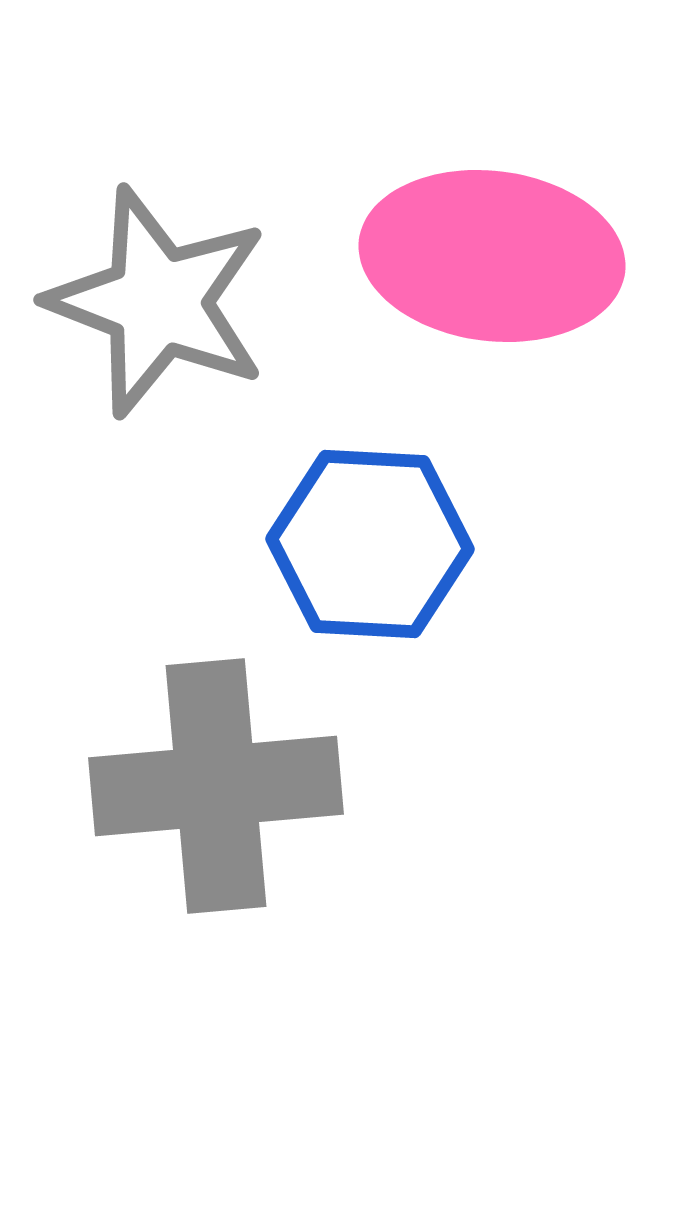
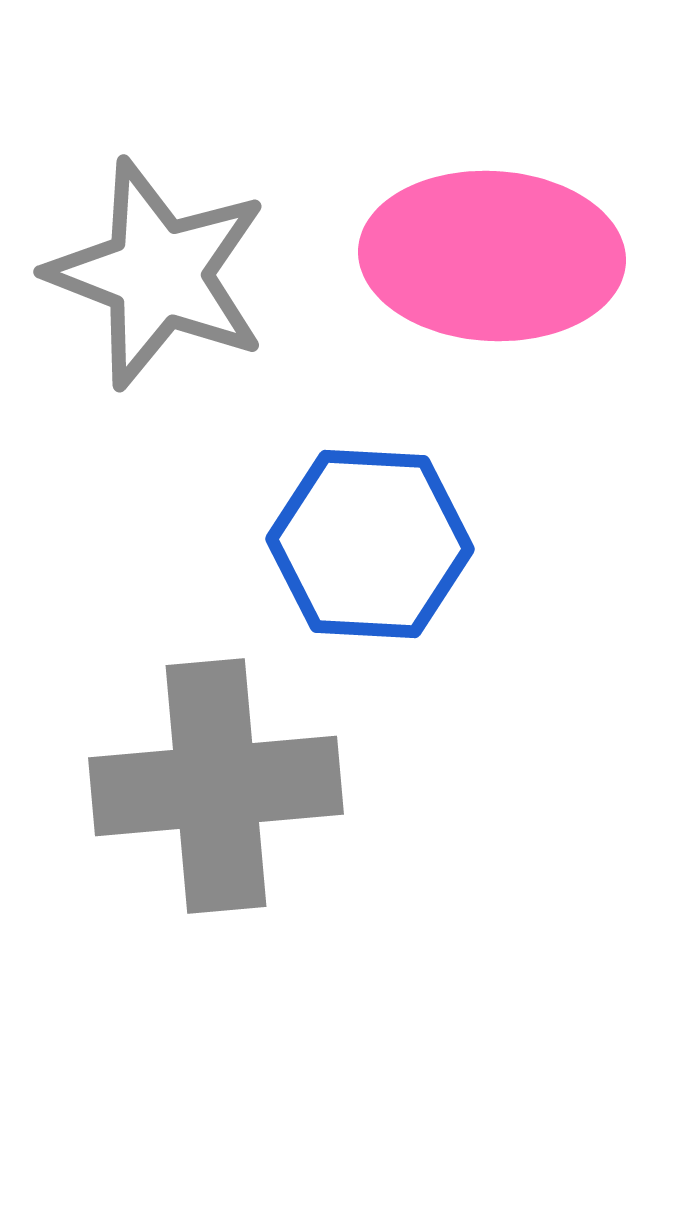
pink ellipse: rotated 4 degrees counterclockwise
gray star: moved 28 px up
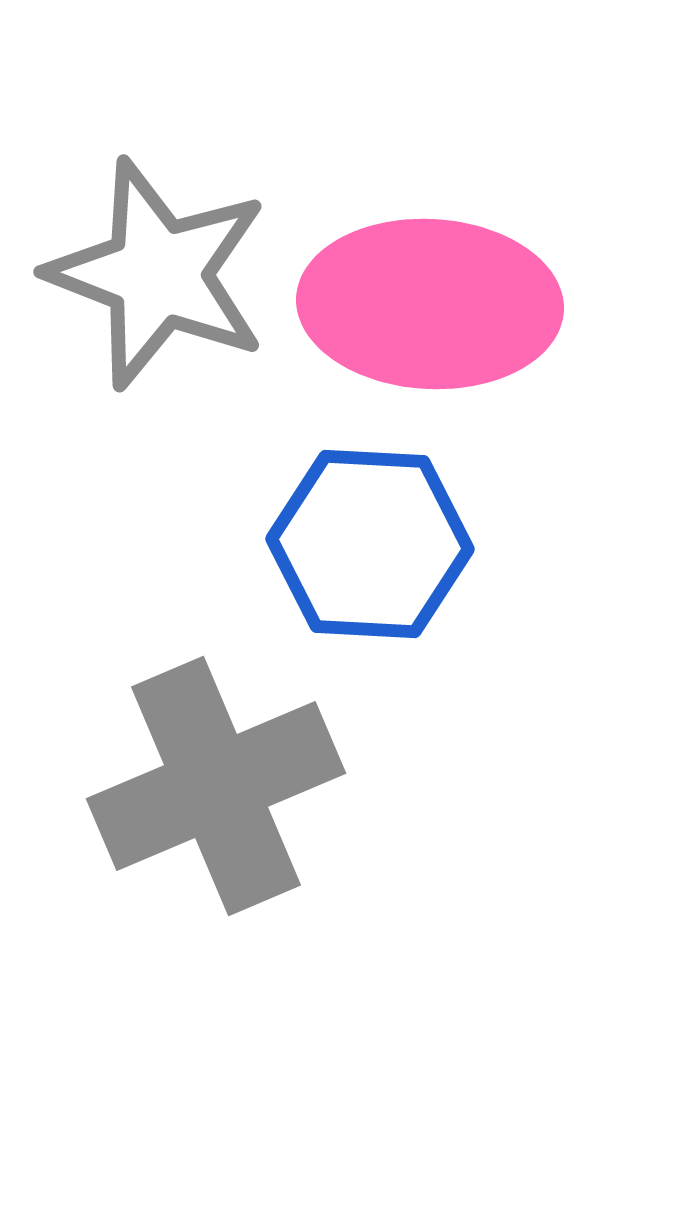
pink ellipse: moved 62 px left, 48 px down
gray cross: rotated 18 degrees counterclockwise
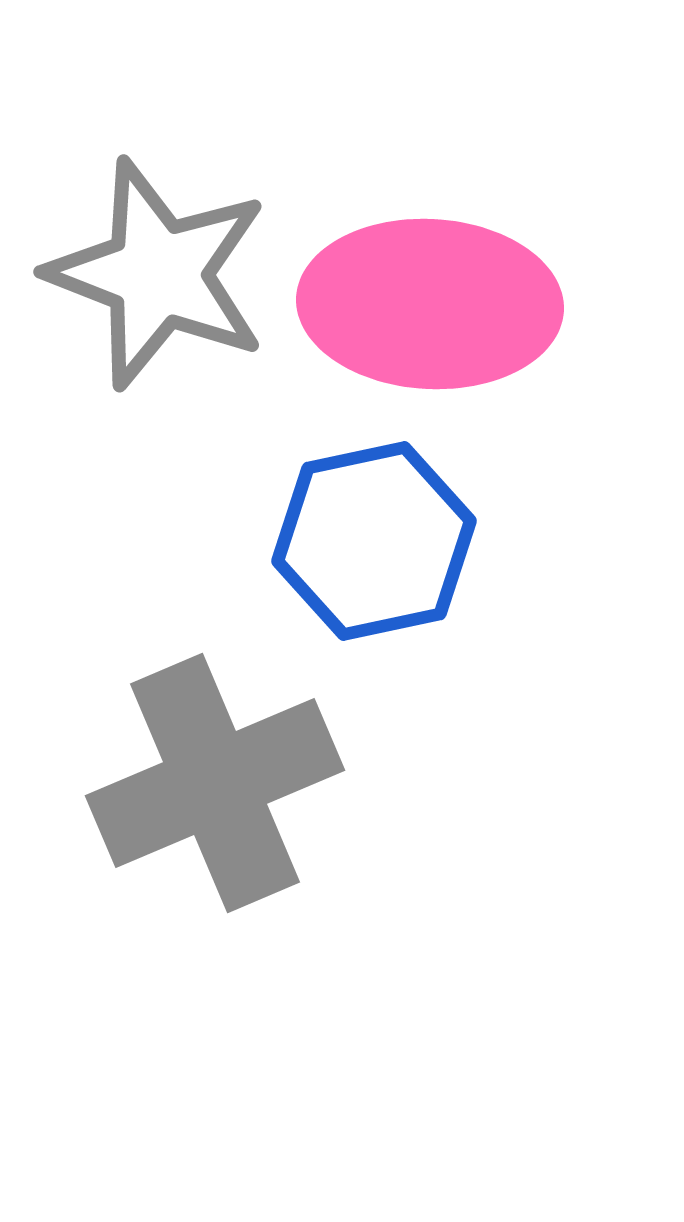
blue hexagon: moved 4 px right, 3 px up; rotated 15 degrees counterclockwise
gray cross: moved 1 px left, 3 px up
